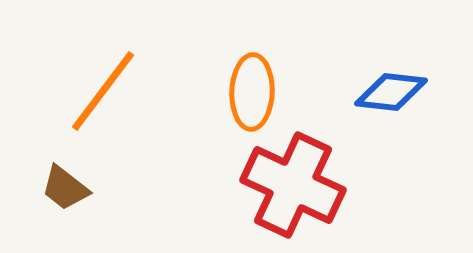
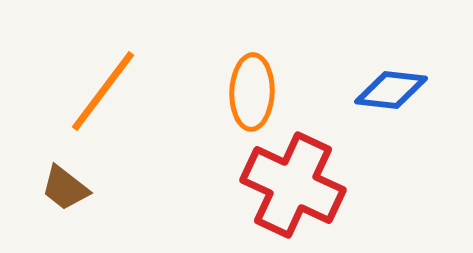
blue diamond: moved 2 px up
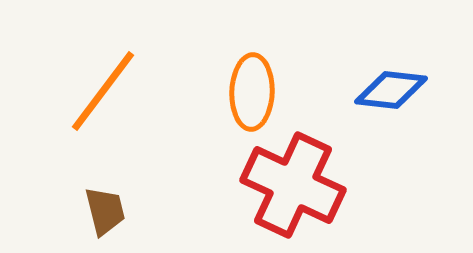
brown trapezoid: moved 40 px right, 23 px down; rotated 142 degrees counterclockwise
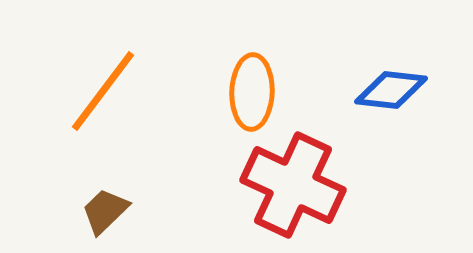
brown trapezoid: rotated 120 degrees counterclockwise
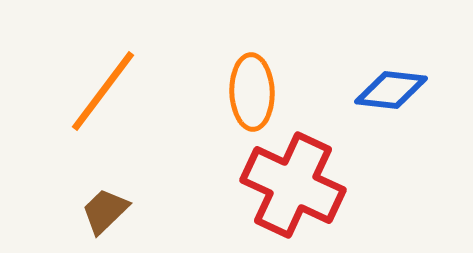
orange ellipse: rotated 4 degrees counterclockwise
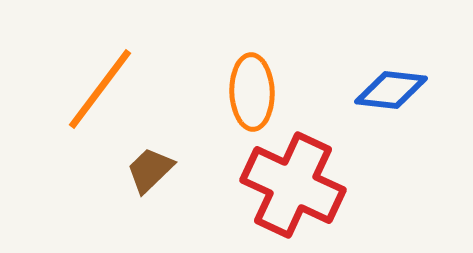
orange line: moved 3 px left, 2 px up
brown trapezoid: moved 45 px right, 41 px up
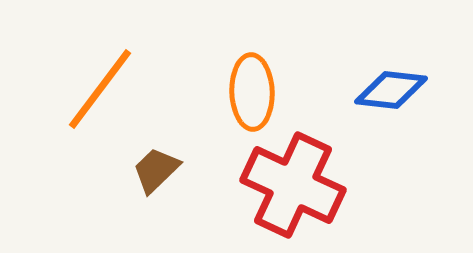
brown trapezoid: moved 6 px right
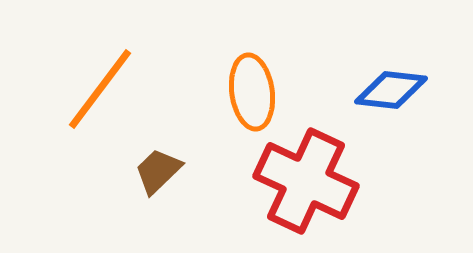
orange ellipse: rotated 6 degrees counterclockwise
brown trapezoid: moved 2 px right, 1 px down
red cross: moved 13 px right, 4 px up
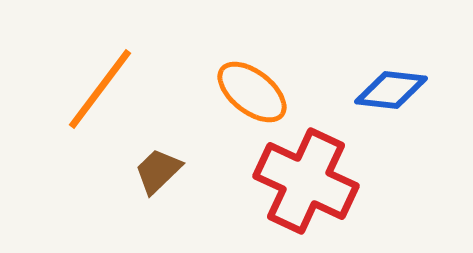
orange ellipse: rotated 44 degrees counterclockwise
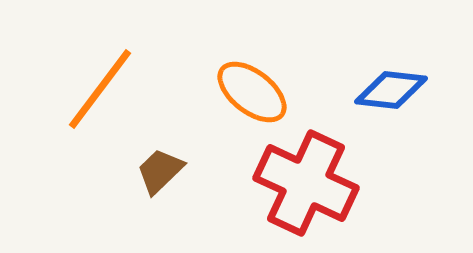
brown trapezoid: moved 2 px right
red cross: moved 2 px down
